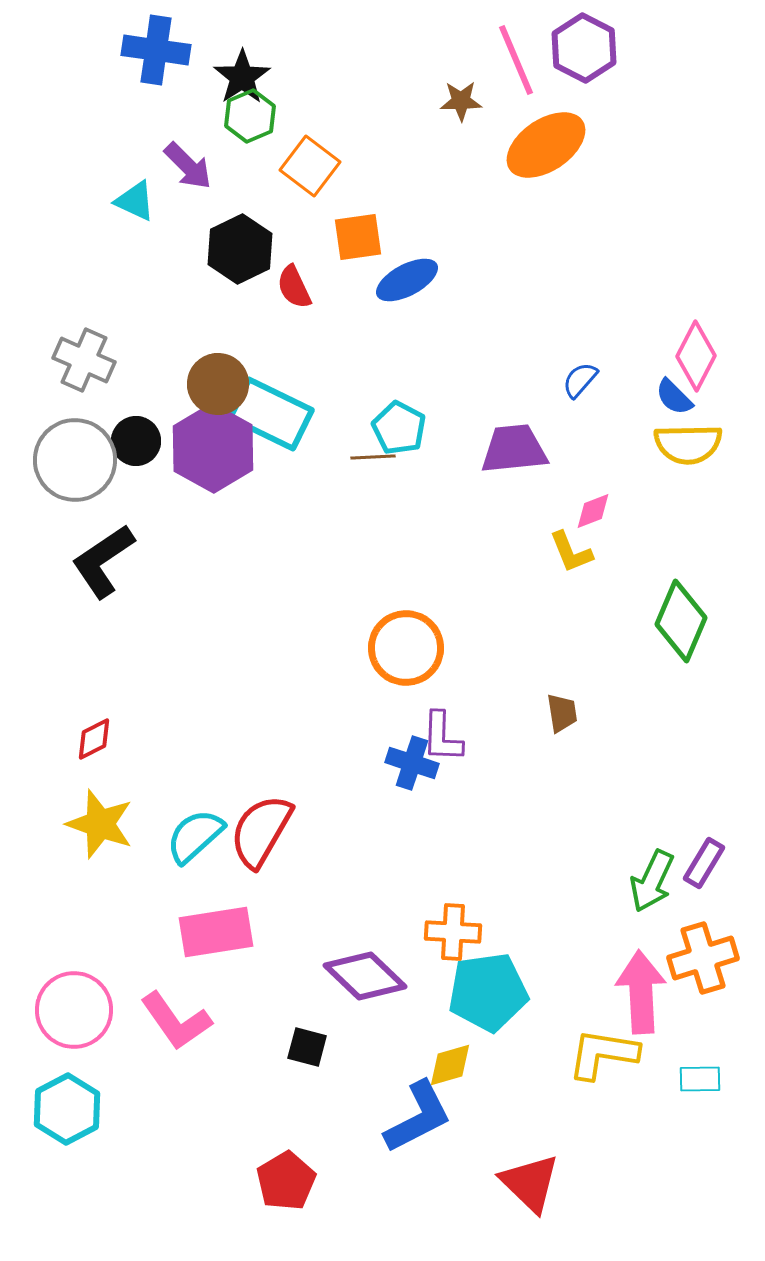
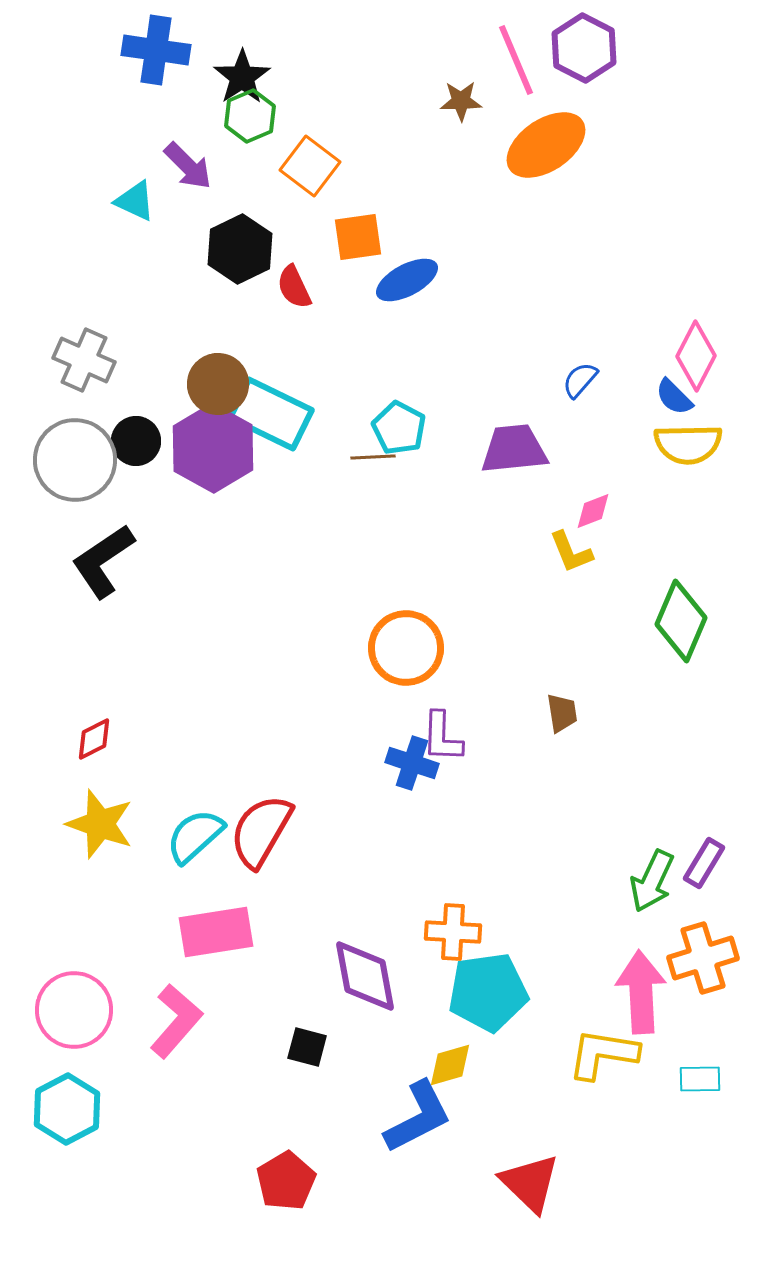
purple diamond at (365, 976): rotated 36 degrees clockwise
pink L-shape at (176, 1021): rotated 104 degrees counterclockwise
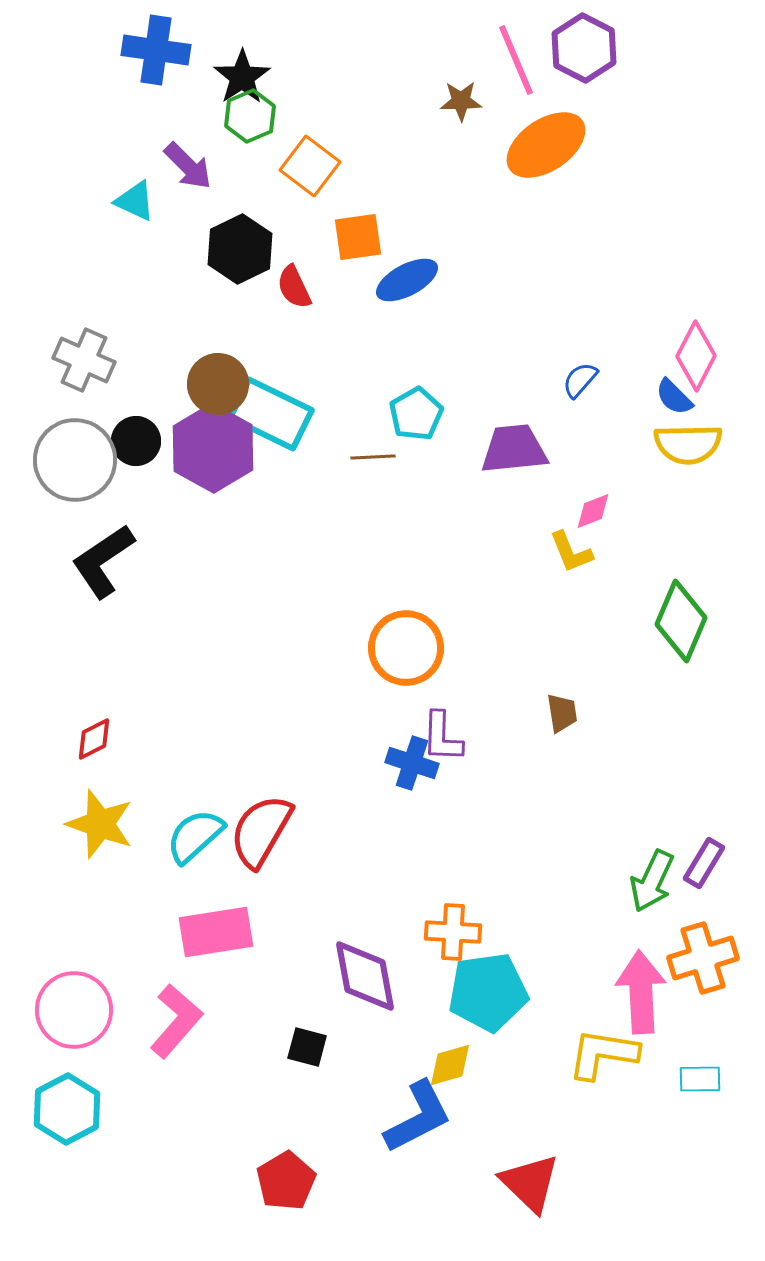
cyan pentagon at (399, 428): moved 17 px right, 14 px up; rotated 14 degrees clockwise
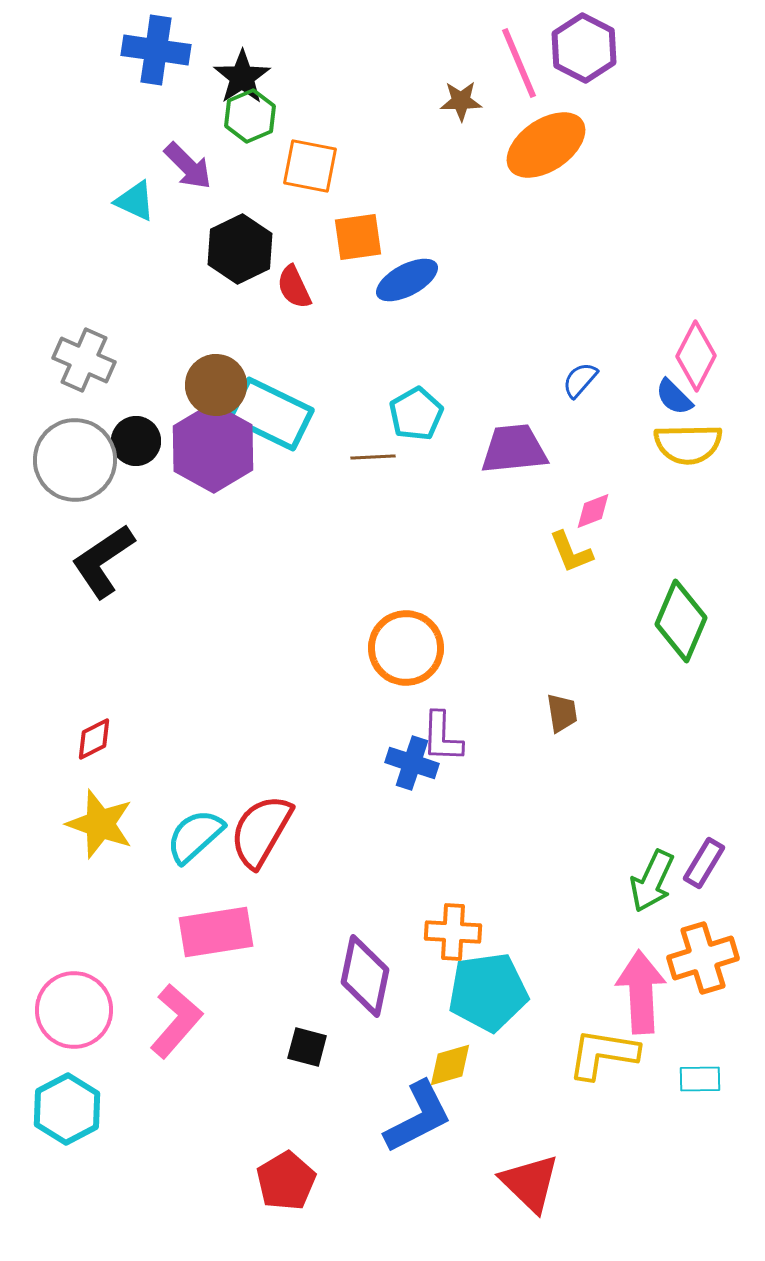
pink line at (516, 60): moved 3 px right, 3 px down
orange square at (310, 166): rotated 26 degrees counterclockwise
brown circle at (218, 384): moved 2 px left, 1 px down
purple diamond at (365, 976): rotated 22 degrees clockwise
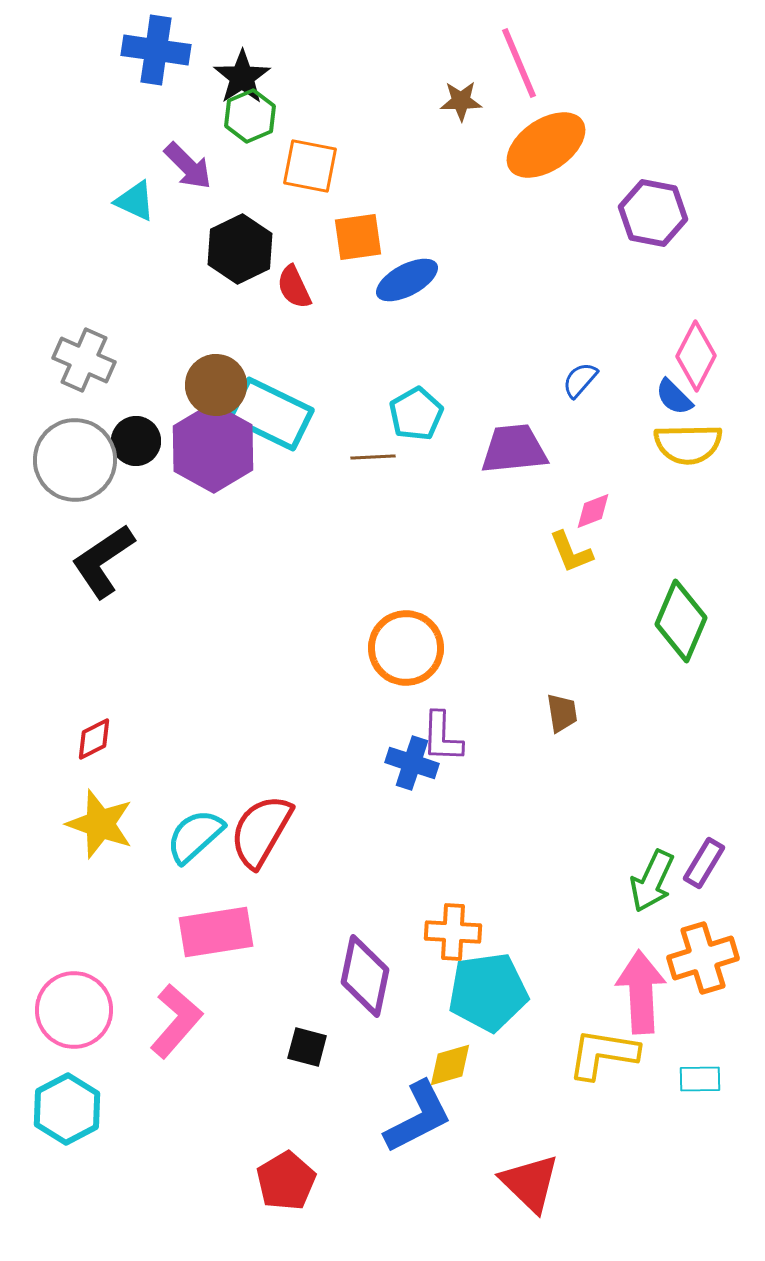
purple hexagon at (584, 48): moved 69 px right, 165 px down; rotated 16 degrees counterclockwise
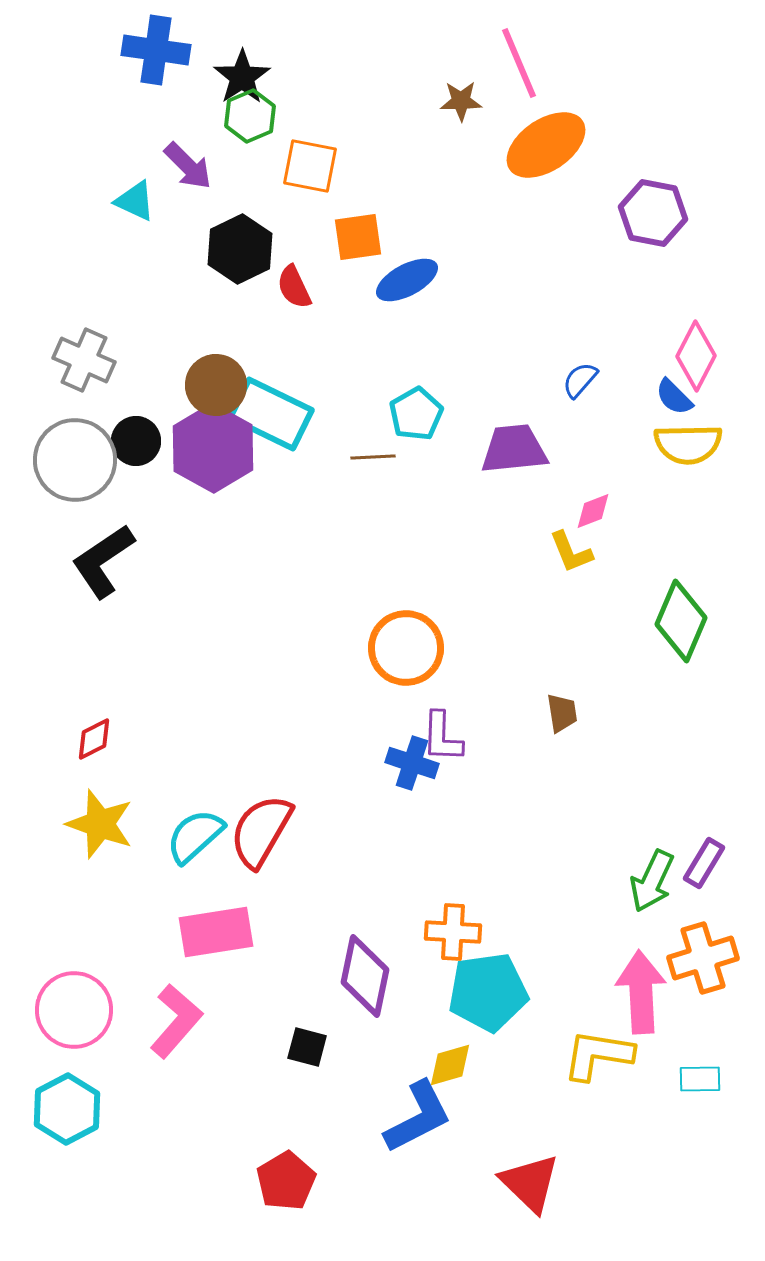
yellow L-shape at (603, 1054): moved 5 px left, 1 px down
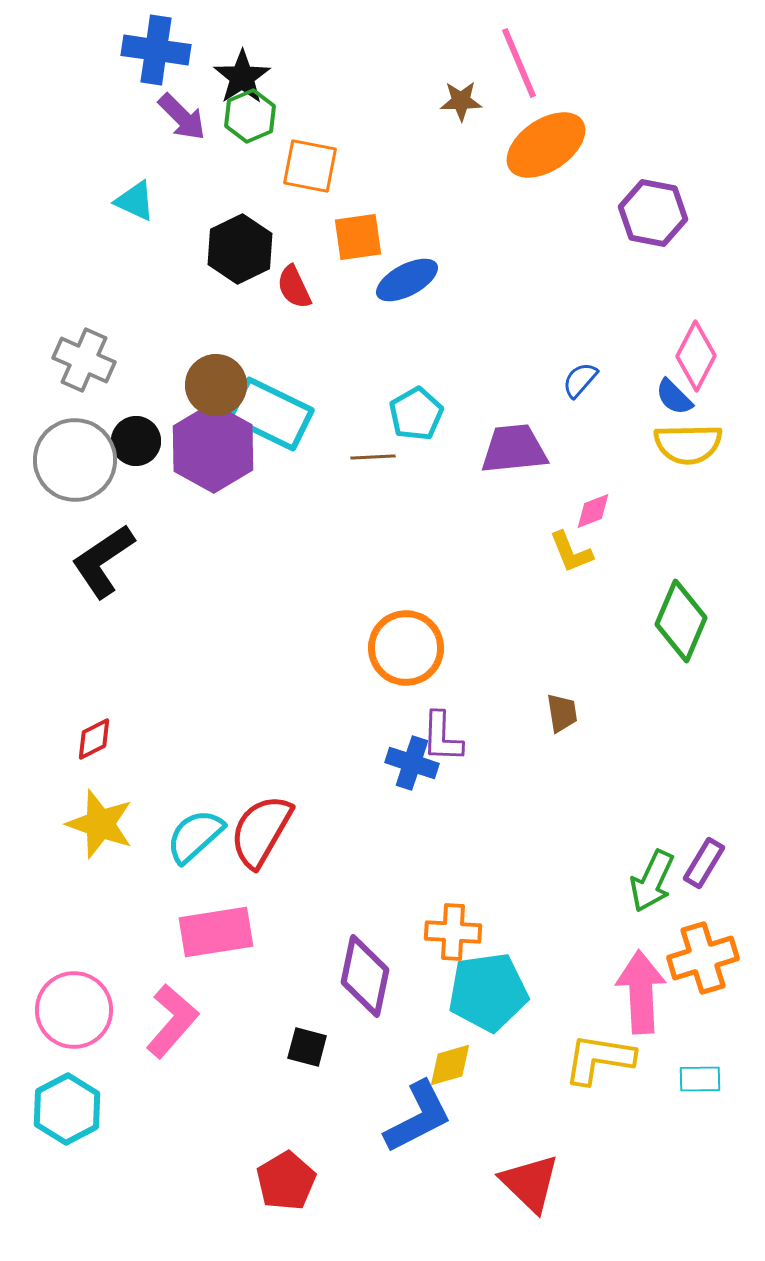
purple arrow at (188, 166): moved 6 px left, 49 px up
pink L-shape at (176, 1021): moved 4 px left
yellow L-shape at (598, 1055): moved 1 px right, 4 px down
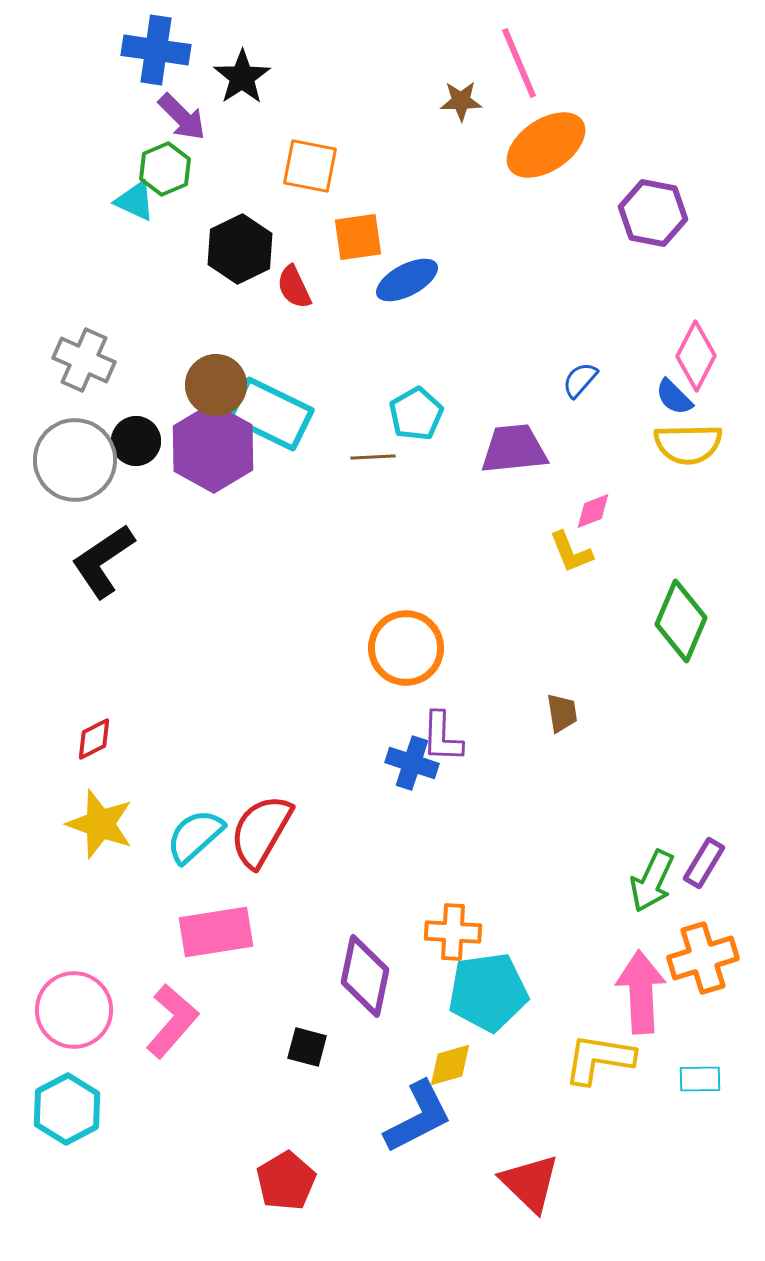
green hexagon at (250, 116): moved 85 px left, 53 px down
